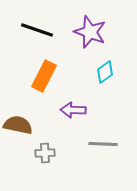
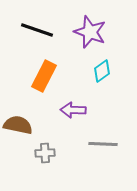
cyan diamond: moved 3 px left, 1 px up
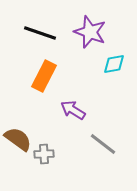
black line: moved 3 px right, 3 px down
cyan diamond: moved 12 px right, 7 px up; rotated 25 degrees clockwise
purple arrow: rotated 30 degrees clockwise
brown semicircle: moved 14 px down; rotated 24 degrees clockwise
gray line: rotated 36 degrees clockwise
gray cross: moved 1 px left, 1 px down
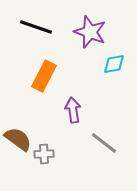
black line: moved 4 px left, 6 px up
purple arrow: rotated 50 degrees clockwise
gray line: moved 1 px right, 1 px up
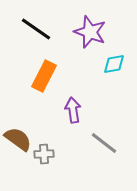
black line: moved 2 px down; rotated 16 degrees clockwise
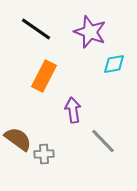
gray line: moved 1 px left, 2 px up; rotated 8 degrees clockwise
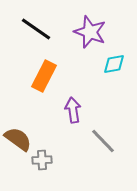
gray cross: moved 2 px left, 6 px down
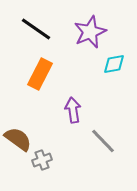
purple star: rotated 28 degrees clockwise
orange rectangle: moved 4 px left, 2 px up
gray cross: rotated 18 degrees counterclockwise
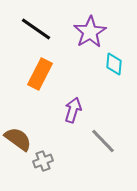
purple star: rotated 8 degrees counterclockwise
cyan diamond: rotated 75 degrees counterclockwise
purple arrow: rotated 25 degrees clockwise
gray cross: moved 1 px right, 1 px down
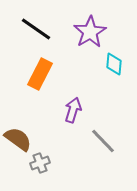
gray cross: moved 3 px left, 2 px down
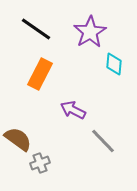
purple arrow: rotated 80 degrees counterclockwise
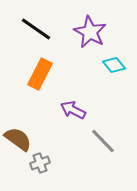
purple star: rotated 12 degrees counterclockwise
cyan diamond: moved 1 px down; rotated 45 degrees counterclockwise
